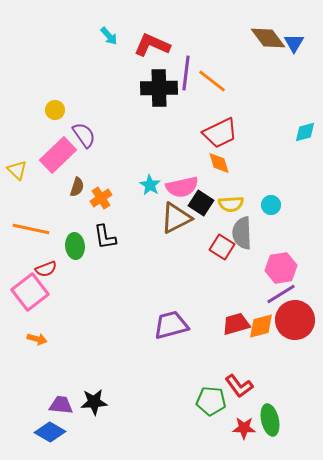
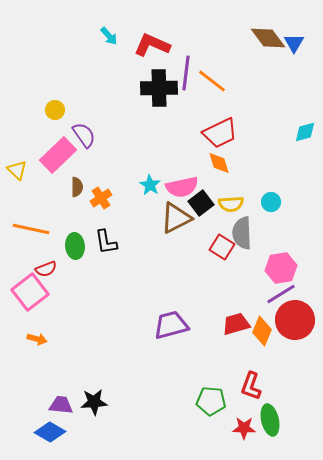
brown semicircle at (77, 187): rotated 18 degrees counterclockwise
black square at (201, 203): rotated 20 degrees clockwise
cyan circle at (271, 205): moved 3 px up
black L-shape at (105, 237): moved 1 px right, 5 px down
orange diamond at (261, 326): moved 1 px right, 5 px down; rotated 52 degrees counterclockwise
red L-shape at (239, 386): moved 12 px right; rotated 56 degrees clockwise
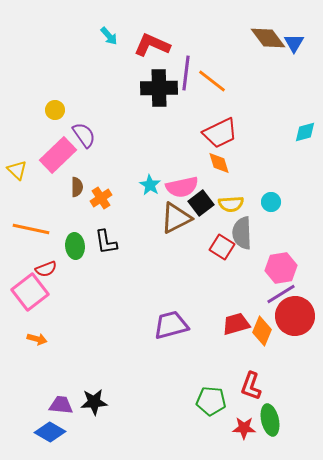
red circle at (295, 320): moved 4 px up
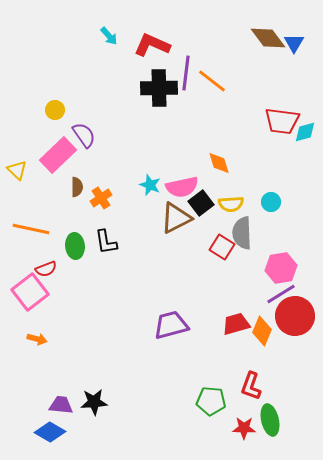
red trapezoid at (220, 133): moved 62 px right, 12 px up; rotated 33 degrees clockwise
cyan star at (150, 185): rotated 10 degrees counterclockwise
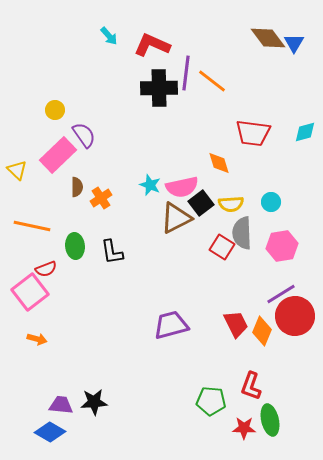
red trapezoid at (282, 121): moved 29 px left, 12 px down
orange line at (31, 229): moved 1 px right, 3 px up
black L-shape at (106, 242): moved 6 px right, 10 px down
pink hexagon at (281, 268): moved 1 px right, 22 px up
red trapezoid at (236, 324): rotated 80 degrees clockwise
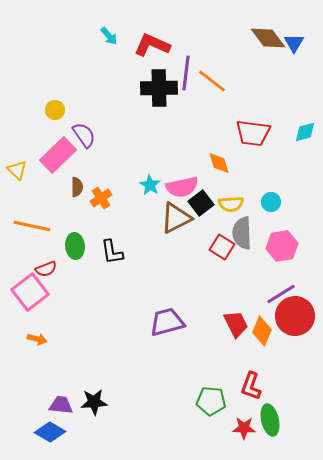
cyan star at (150, 185): rotated 10 degrees clockwise
purple trapezoid at (171, 325): moved 4 px left, 3 px up
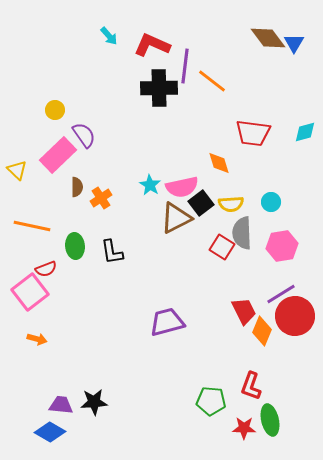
purple line at (186, 73): moved 1 px left, 7 px up
red trapezoid at (236, 324): moved 8 px right, 13 px up
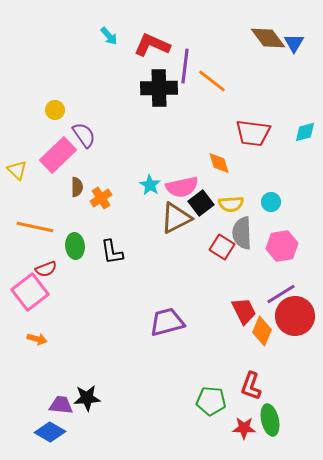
orange line at (32, 226): moved 3 px right, 1 px down
black star at (94, 402): moved 7 px left, 4 px up
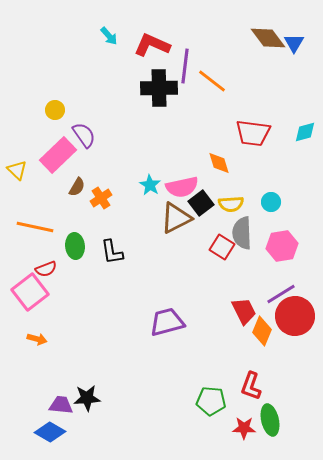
brown semicircle at (77, 187): rotated 30 degrees clockwise
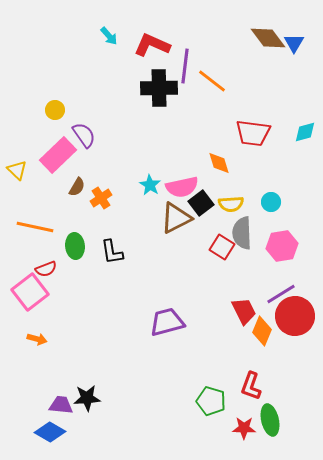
green pentagon at (211, 401): rotated 12 degrees clockwise
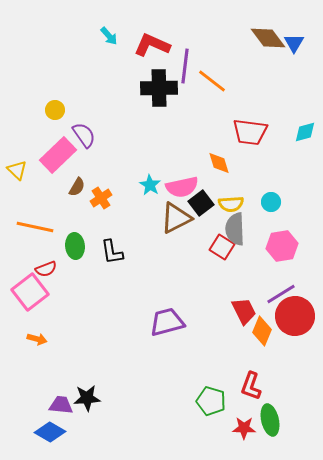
red trapezoid at (253, 133): moved 3 px left, 1 px up
gray semicircle at (242, 233): moved 7 px left, 4 px up
